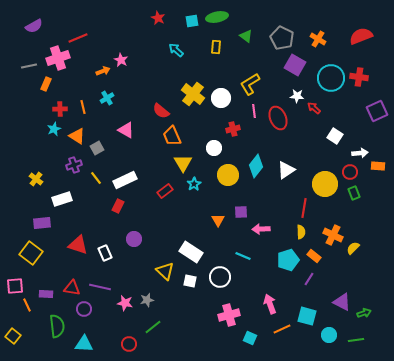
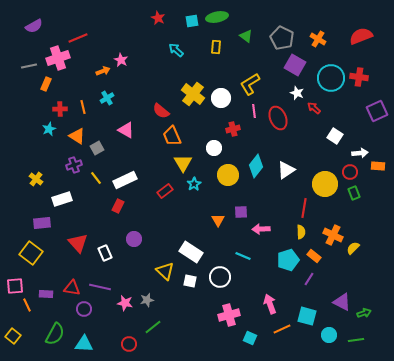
white star at (297, 96): moved 3 px up; rotated 16 degrees clockwise
cyan star at (54, 129): moved 5 px left
red triangle at (78, 245): moved 2 px up; rotated 30 degrees clockwise
green semicircle at (57, 326): moved 2 px left, 8 px down; rotated 35 degrees clockwise
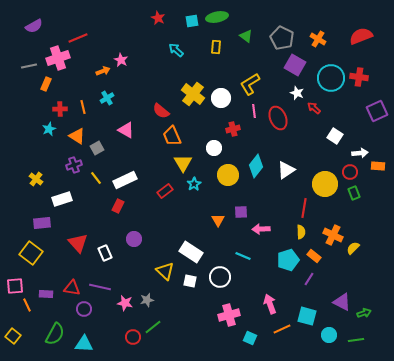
red circle at (129, 344): moved 4 px right, 7 px up
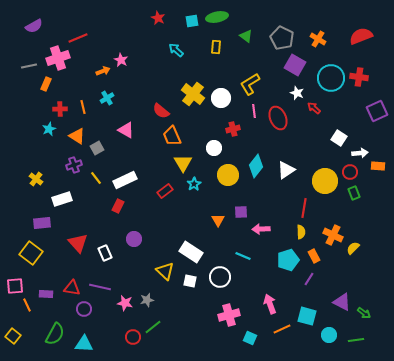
white square at (335, 136): moved 4 px right, 2 px down
yellow circle at (325, 184): moved 3 px up
orange rectangle at (314, 256): rotated 24 degrees clockwise
green arrow at (364, 313): rotated 56 degrees clockwise
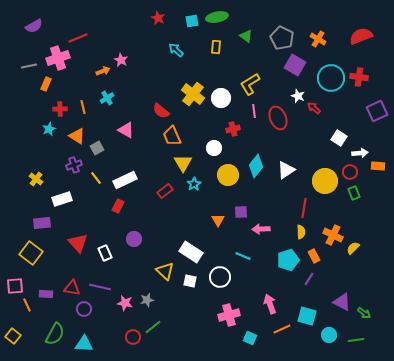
white star at (297, 93): moved 1 px right, 3 px down
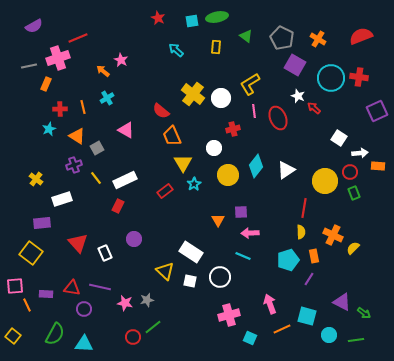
orange arrow at (103, 71): rotated 120 degrees counterclockwise
pink arrow at (261, 229): moved 11 px left, 4 px down
orange rectangle at (314, 256): rotated 16 degrees clockwise
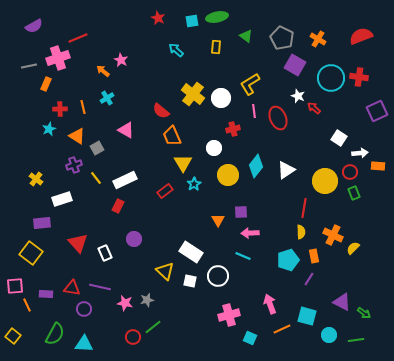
white circle at (220, 277): moved 2 px left, 1 px up
